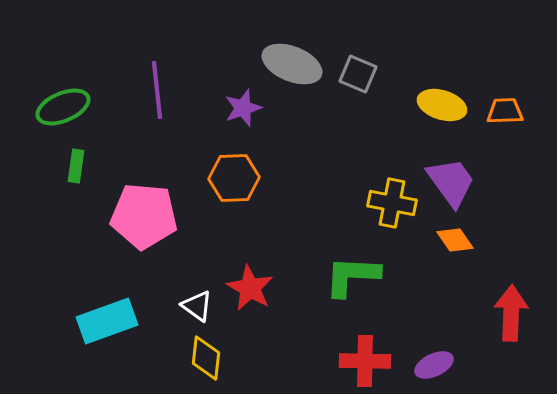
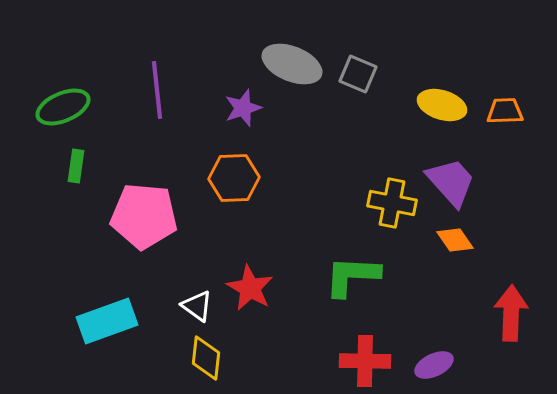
purple trapezoid: rotated 6 degrees counterclockwise
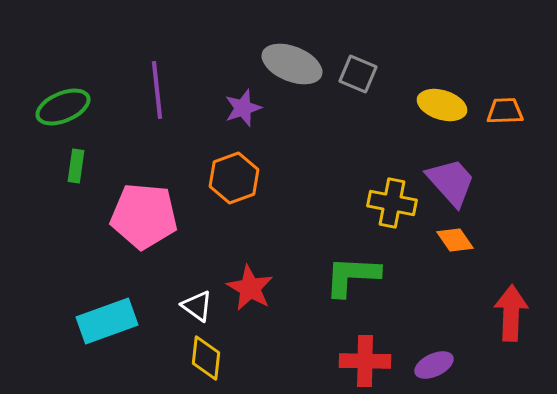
orange hexagon: rotated 18 degrees counterclockwise
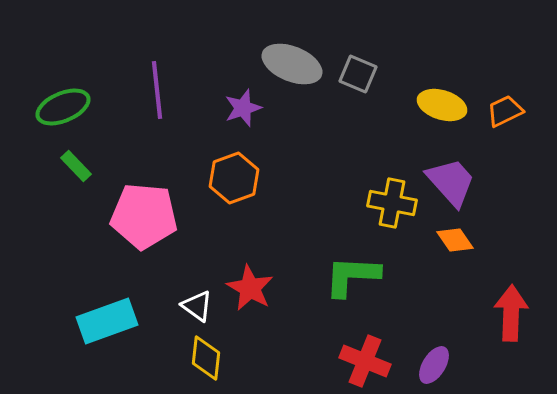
orange trapezoid: rotated 24 degrees counterclockwise
green rectangle: rotated 52 degrees counterclockwise
red cross: rotated 21 degrees clockwise
purple ellipse: rotated 33 degrees counterclockwise
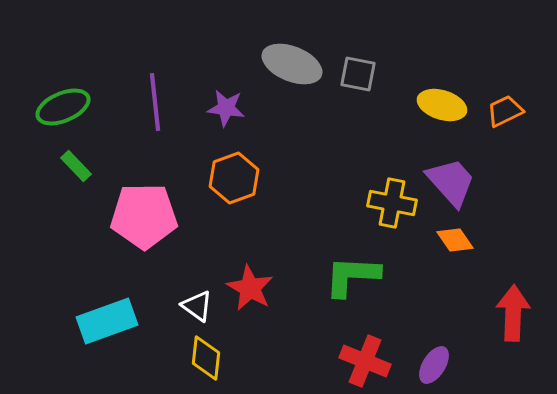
gray square: rotated 12 degrees counterclockwise
purple line: moved 2 px left, 12 px down
purple star: moved 17 px left; rotated 27 degrees clockwise
pink pentagon: rotated 6 degrees counterclockwise
red arrow: moved 2 px right
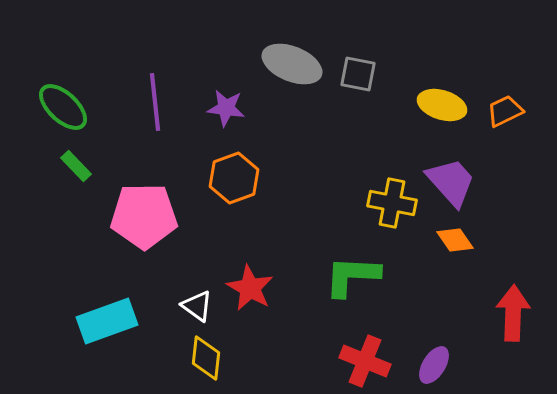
green ellipse: rotated 66 degrees clockwise
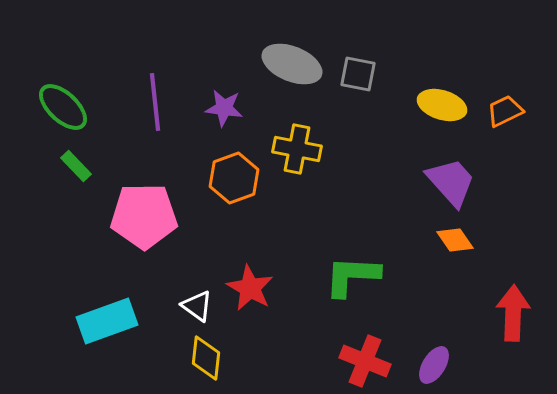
purple star: moved 2 px left
yellow cross: moved 95 px left, 54 px up
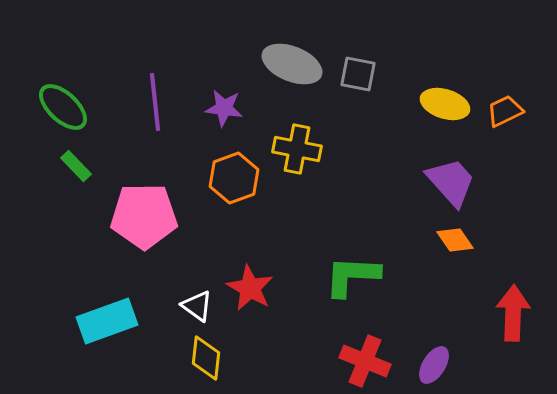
yellow ellipse: moved 3 px right, 1 px up
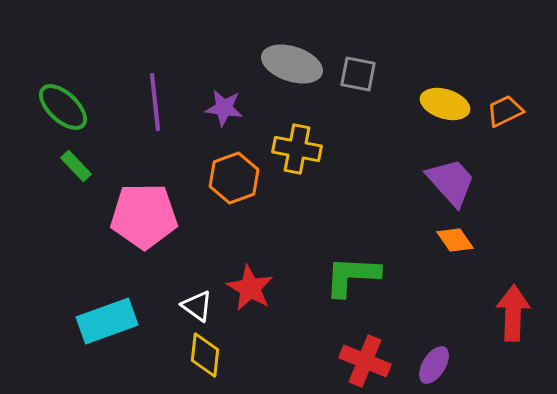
gray ellipse: rotated 4 degrees counterclockwise
yellow diamond: moved 1 px left, 3 px up
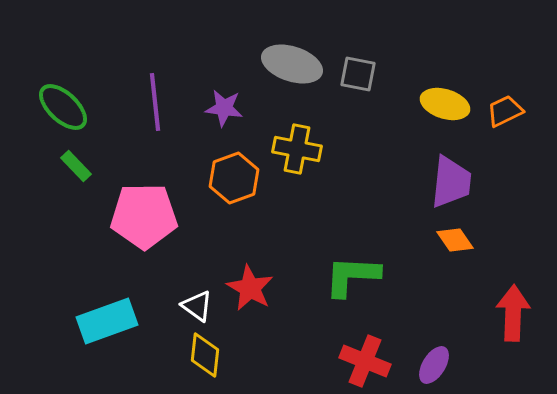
purple trapezoid: rotated 48 degrees clockwise
